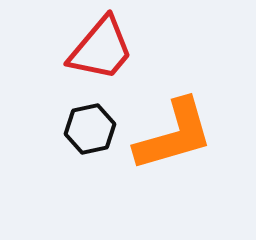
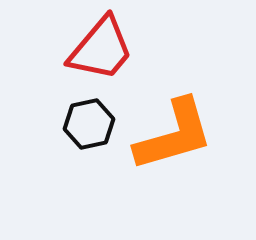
black hexagon: moved 1 px left, 5 px up
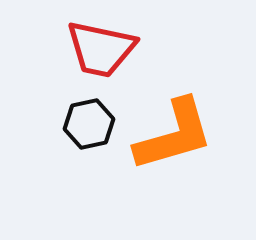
red trapezoid: rotated 62 degrees clockwise
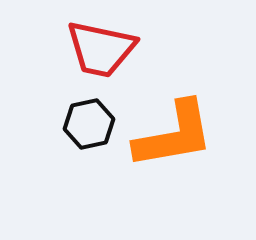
orange L-shape: rotated 6 degrees clockwise
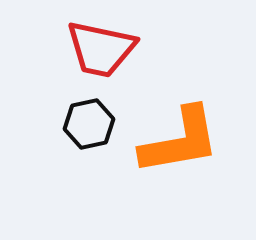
orange L-shape: moved 6 px right, 6 px down
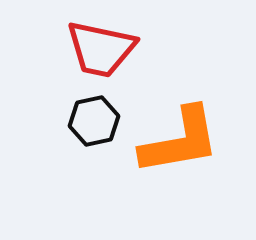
black hexagon: moved 5 px right, 3 px up
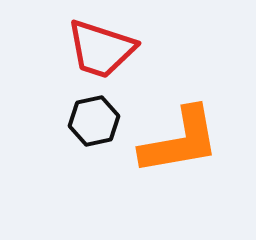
red trapezoid: rotated 6 degrees clockwise
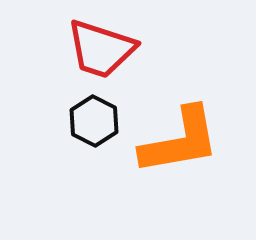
black hexagon: rotated 21 degrees counterclockwise
